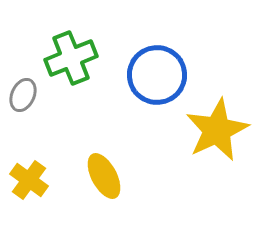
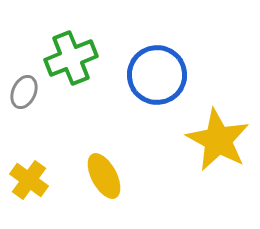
gray ellipse: moved 1 px right, 3 px up
yellow star: moved 1 px right, 10 px down; rotated 18 degrees counterclockwise
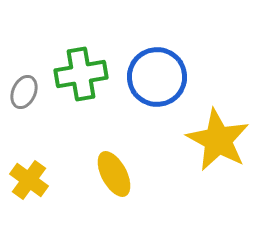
green cross: moved 10 px right, 16 px down; rotated 12 degrees clockwise
blue circle: moved 2 px down
yellow ellipse: moved 10 px right, 2 px up
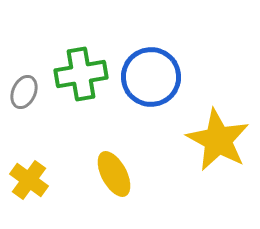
blue circle: moved 6 px left
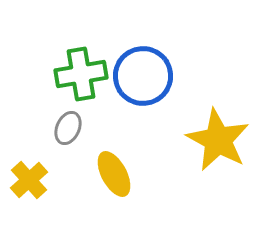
blue circle: moved 8 px left, 1 px up
gray ellipse: moved 44 px right, 36 px down
yellow cross: rotated 12 degrees clockwise
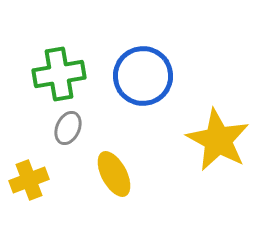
green cross: moved 22 px left
yellow cross: rotated 21 degrees clockwise
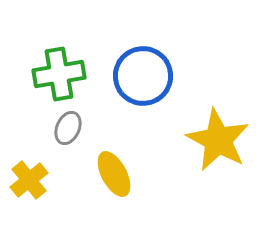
yellow cross: rotated 18 degrees counterclockwise
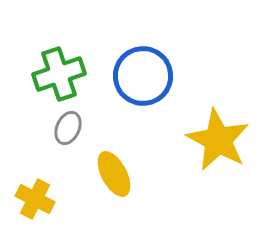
green cross: rotated 9 degrees counterclockwise
yellow cross: moved 6 px right, 19 px down; rotated 24 degrees counterclockwise
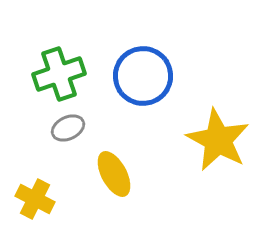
gray ellipse: rotated 40 degrees clockwise
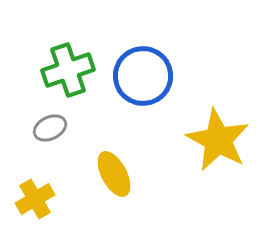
green cross: moved 9 px right, 4 px up
gray ellipse: moved 18 px left
yellow cross: rotated 33 degrees clockwise
